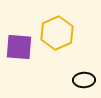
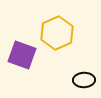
purple square: moved 3 px right, 8 px down; rotated 16 degrees clockwise
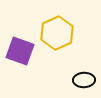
purple square: moved 2 px left, 4 px up
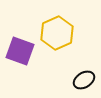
black ellipse: rotated 30 degrees counterclockwise
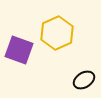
purple square: moved 1 px left, 1 px up
